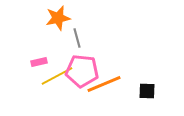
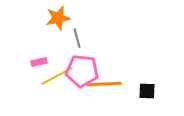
orange line: rotated 20 degrees clockwise
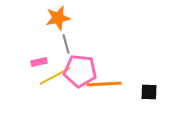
gray line: moved 11 px left, 6 px down
pink pentagon: moved 2 px left
yellow line: moved 2 px left
black square: moved 2 px right, 1 px down
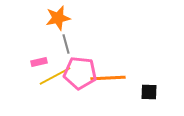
pink pentagon: moved 2 px down
orange line: moved 4 px right, 6 px up
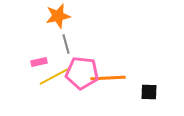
orange star: moved 2 px up
pink pentagon: moved 2 px right
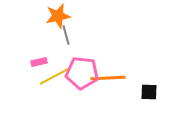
gray line: moved 9 px up
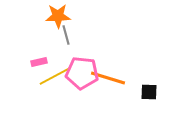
orange star: rotated 10 degrees clockwise
orange line: rotated 20 degrees clockwise
